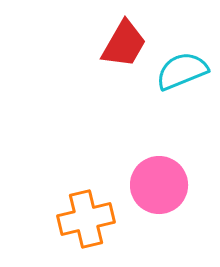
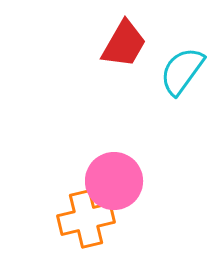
cyan semicircle: rotated 32 degrees counterclockwise
pink circle: moved 45 px left, 4 px up
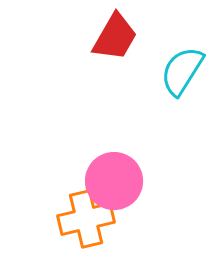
red trapezoid: moved 9 px left, 7 px up
cyan semicircle: rotated 4 degrees counterclockwise
